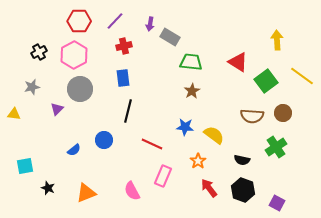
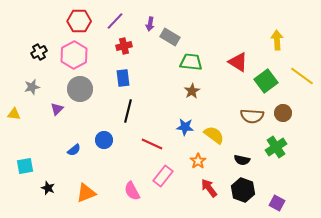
pink rectangle: rotated 15 degrees clockwise
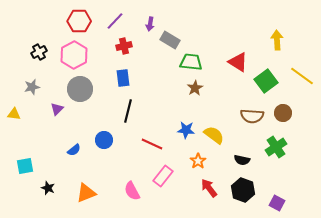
gray rectangle: moved 3 px down
brown star: moved 3 px right, 3 px up
blue star: moved 1 px right, 3 px down
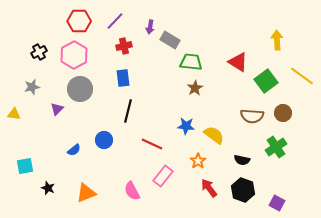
purple arrow: moved 3 px down
blue star: moved 4 px up
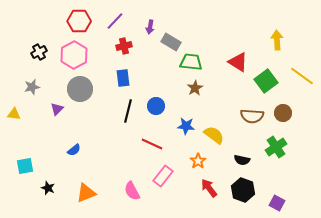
gray rectangle: moved 1 px right, 2 px down
blue circle: moved 52 px right, 34 px up
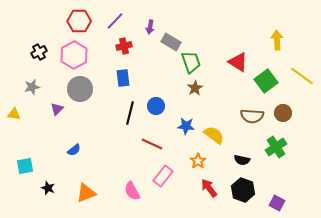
green trapezoid: rotated 65 degrees clockwise
black line: moved 2 px right, 2 px down
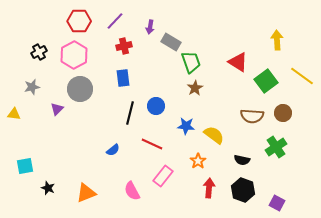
blue semicircle: moved 39 px right
red arrow: rotated 42 degrees clockwise
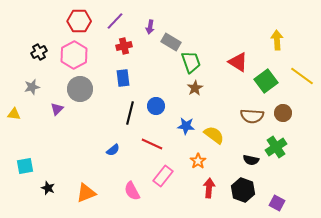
black semicircle: moved 9 px right
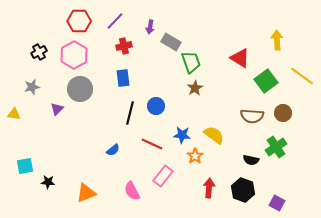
red triangle: moved 2 px right, 4 px up
blue star: moved 4 px left, 9 px down
orange star: moved 3 px left, 5 px up
black star: moved 6 px up; rotated 16 degrees counterclockwise
